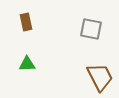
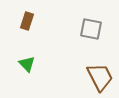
brown rectangle: moved 1 px right, 1 px up; rotated 30 degrees clockwise
green triangle: rotated 48 degrees clockwise
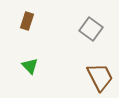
gray square: rotated 25 degrees clockwise
green triangle: moved 3 px right, 2 px down
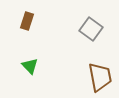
brown trapezoid: rotated 16 degrees clockwise
